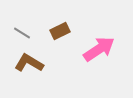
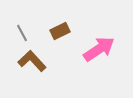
gray line: rotated 30 degrees clockwise
brown L-shape: moved 3 px right, 2 px up; rotated 16 degrees clockwise
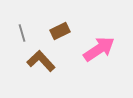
gray line: rotated 12 degrees clockwise
brown L-shape: moved 9 px right
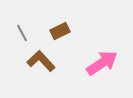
gray line: rotated 12 degrees counterclockwise
pink arrow: moved 3 px right, 14 px down
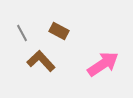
brown rectangle: moved 1 px left; rotated 54 degrees clockwise
pink arrow: moved 1 px right, 1 px down
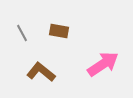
brown rectangle: rotated 18 degrees counterclockwise
brown L-shape: moved 11 px down; rotated 8 degrees counterclockwise
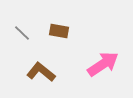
gray line: rotated 18 degrees counterclockwise
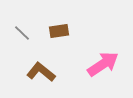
brown rectangle: rotated 18 degrees counterclockwise
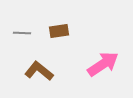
gray line: rotated 42 degrees counterclockwise
brown L-shape: moved 2 px left, 1 px up
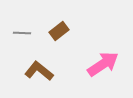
brown rectangle: rotated 30 degrees counterclockwise
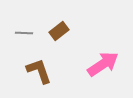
gray line: moved 2 px right
brown L-shape: rotated 32 degrees clockwise
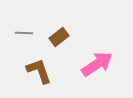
brown rectangle: moved 6 px down
pink arrow: moved 6 px left
